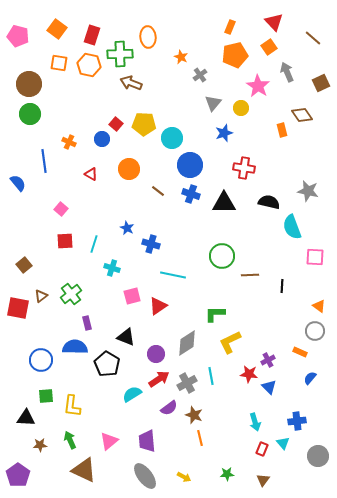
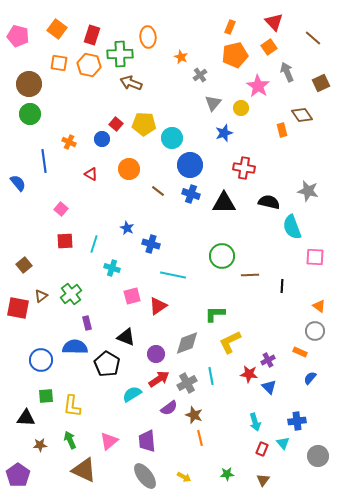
gray diamond at (187, 343): rotated 12 degrees clockwise
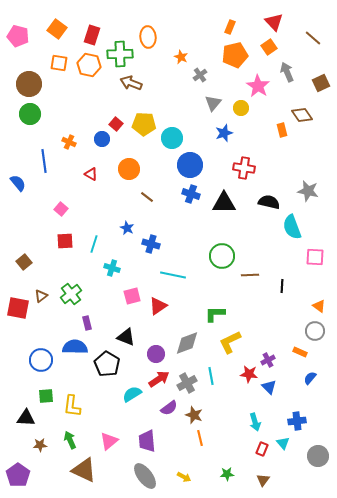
brown line at (158, 191): moved 11 px left, 6 px down
brown square at (24, 265): moved 3 px up
